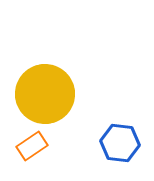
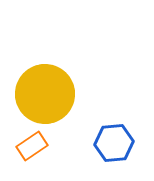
blue hexagon: moved 6 px left; rotated 12 degrees counterclockwise
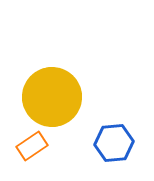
yellow circle: moved 7 px right, 3 px down
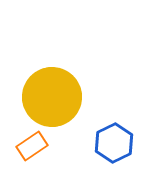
blue hexagon: rotated 21 degrees counterclockwise
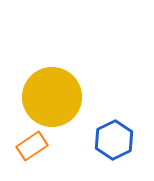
blue hexagon: moved 3 px up
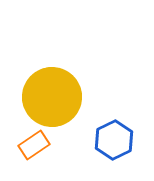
orange rectangle: moved 2 px right, 1 px up
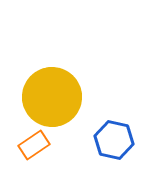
blue hexagon: rotated 21 degrees counterclockwise
